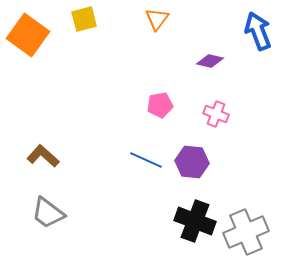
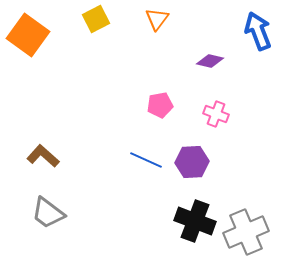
yellow square: moved 12 px right; rotated 12 degrees counterclockwise
purple hexagon: rotated 8 degrees counterclockwise
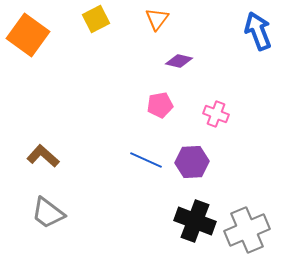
purple diamond: moved 31 px left
gray cross: moved 1 px right, 2 px up
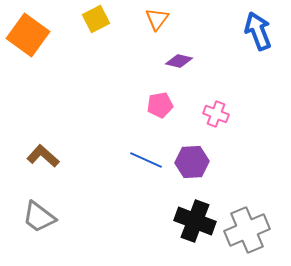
gray trapezoid: moved 9 px left, 4 px down
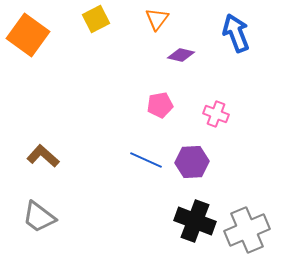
blue arrow: moved 22 px left, 2 px down
purple diamond: moved 2 px right, 6 px up
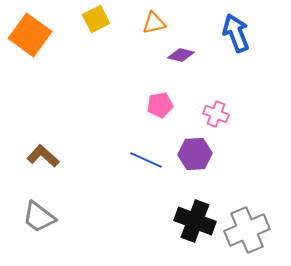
orange triangle: moved 3 px left, 4 px down; rotated 40 degrees clockwise
orange square: moved 2 px right
purple hexagon: moved 3 px right, 8 px up
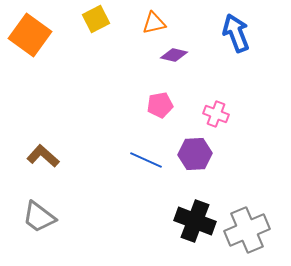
purple diamond: moved 7 px left
